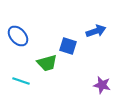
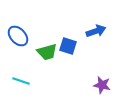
green trapezoid: moved 11 px up
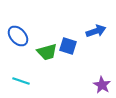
purple star: rotated 18 degrees clockwise
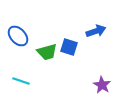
blue square: moved 1 px right, 1 px down
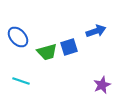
blue ellipse: moved 1 px down
blue square: rotated 36 degrees counterclockwise
purple star: rotated 18 degrees clockwise
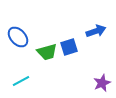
cyan line: rotated 48 degrees counterclockwise
purple star: moved 2 px up
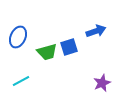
blue ellipse: rotated 65 degrees clockwise
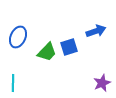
green trapezoid: rotated 30 degrees counterclockwise
cyan line: moved 8 px left, 2 px down; rotated 60 degrees counterclockwise
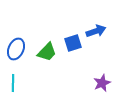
blue ellipse: moved 2 px left, 12 px down
blue square: moved 4 px right, 4 px up
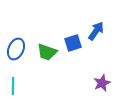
blue arrow: rotated 36 degrees counterclockwise
green trapezoid: rotated 65 degrees clockwise
cyan line: moved 3 px down
